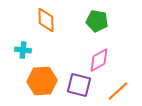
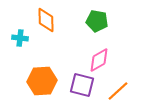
cyan cross: moved 3 px left, 12 px up
purple square: moved 3 px right
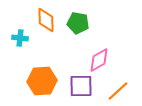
green pentagon: moved 19 px left, 2 px down
purple square: moved 1 px left, 1 px down; rotated 15 degrees counterclockwise
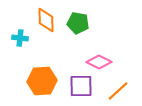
pink diamond: moved 2 px down; rotated 55 degrees clockwise
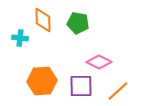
orange diamond: moved 3 px left
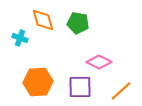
orange diamond: rotated 15 degrees counterclockwise
cyan cross: rotated 14 degrees clockwise
orange hexagon: moved 4 px left, 1 px down
purple square: moved 1 px left, 1 px down
orange line: moved 3 px right
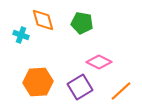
green pentagon: moved 4 px right
cyan cross: moved 1 px right, 3 px up
purple square: rotated 30 degrees counterclockwise
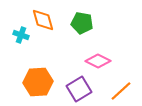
pink diamond: moved 1 px left, 1 px up
purple square: moved 1 px left, 2 px down
